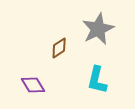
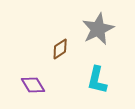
brown diamond: moved 1 px right, 1 px down
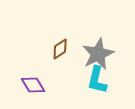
gray star: moved 25 px down
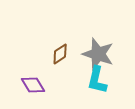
brown diamond: moved 5 px down
gray star: rotated 28 degrees counterclockwise
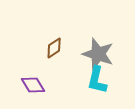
brown diamond: moved 6 px left, 6 px up
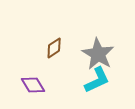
gray star: rotated 12 degrees clockwise
cyan L-shape: rotated 128 degrees counterclockwise
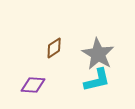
cyan L-shape: rotated 12 degrees clockwise
purple diamond: rotated 55 degrees counterclockwise
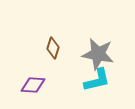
brown diamond: moved 1 px left; rotated 40 degrees counterclockwise
gray star: rotated 20 degrees counterclockwise
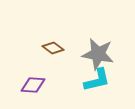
brown diamond: rotated 70 degrees counterclockwise
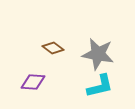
cyan L-shape: moved 3 px right, 6 px down
purple diamond: moved 3 px up
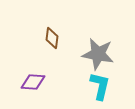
brown diamond: moved 1 px left, 10 px up; rotated 60 degrees clockwise
cyan L-shape: rotated 64 degrees counterclockwise
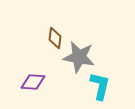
brown diamond: moved 3 px right
gray star: moved 19 px left, 3 px down
